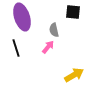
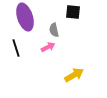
purple ellipse: moved 3 px right
pink arrow: rotated 24 degrees clockwise
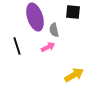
purple ellipse: moved 10 px right
black line: moved 1 px right, 2 px up
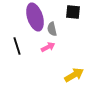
gray semicircle: moved 2 px left, 1 px up
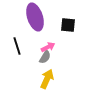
black square: moved 5 px left, 13 px down
gray semicircle: moved 7 px left, 28 px down; rotated 136 degrees counterclockwise
yellow arrow: moved 27 px left, 4 px down; rotated 36 degrees counterclockwise
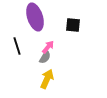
black square: moved 5 px right
pink arrow: rotated 24 degrees counterclockwise
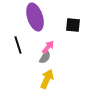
black line: moved 1 px right, 1 px up
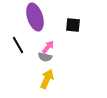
black line: rotated 12 degrees counterclockwise
gray semicircle: rotated 72 degrees clockwise
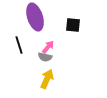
black line: moved 1 px right; rotated 12 degrees clockwise
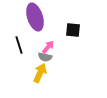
black square: moved 5 px down
yellow arrow: moved 7 px left, 6 px up
